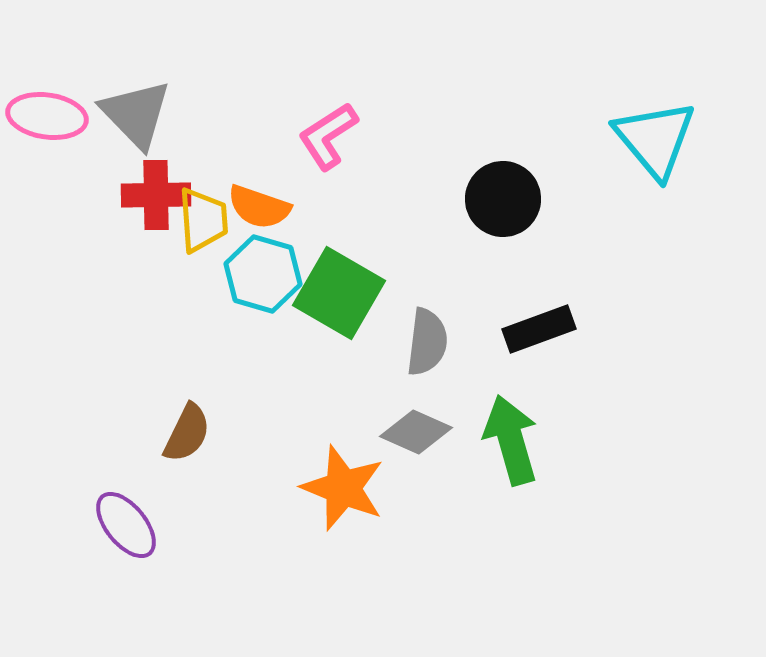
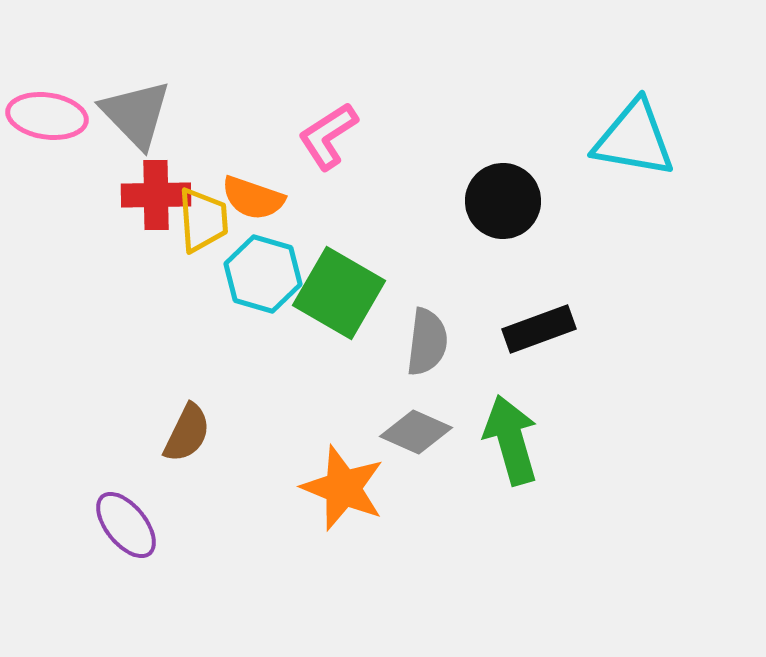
cyan triangle: moved 21 px left; rotated 40 degrees counterclockwise
black circle: moved 2 px down
orange semicircle: moved 6 px left, 9 px up
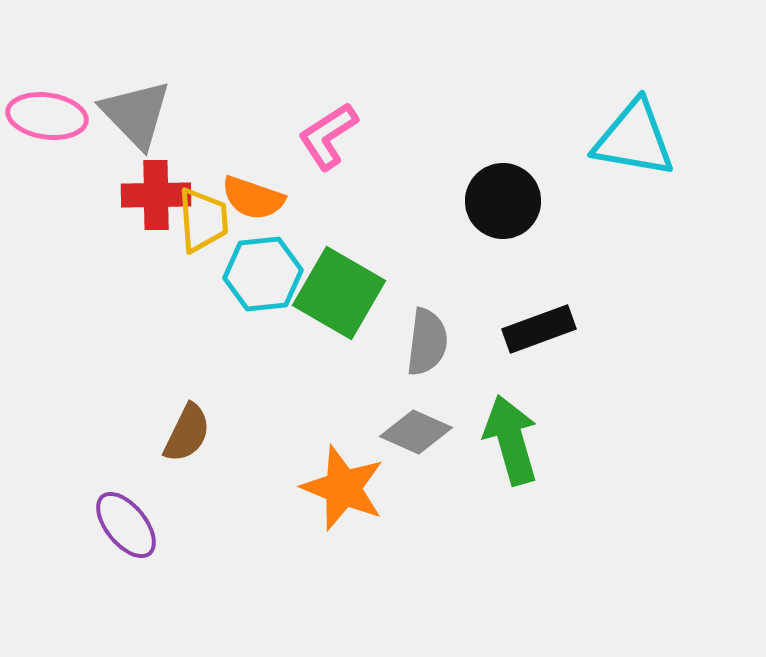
cyan hexagon: rotated 22 degrees counterclockwise
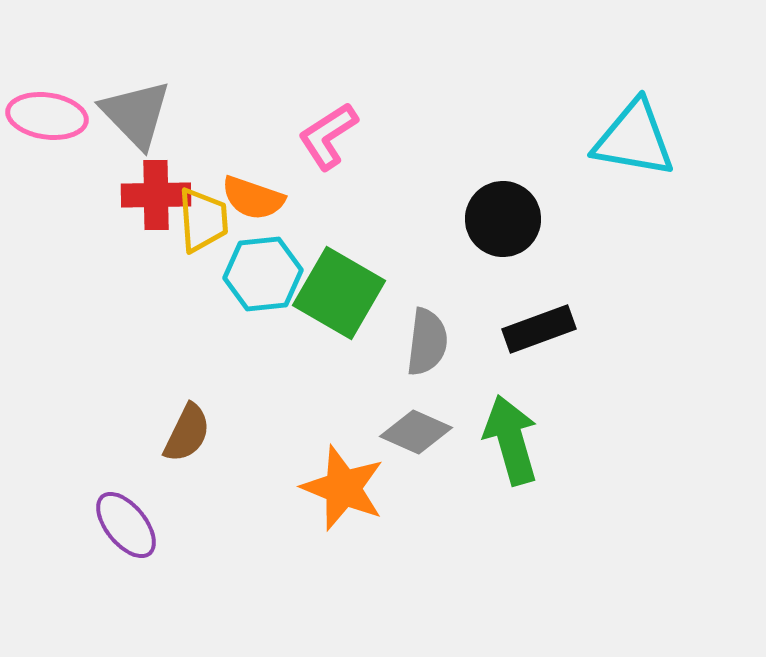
black circle: moved 18 px down
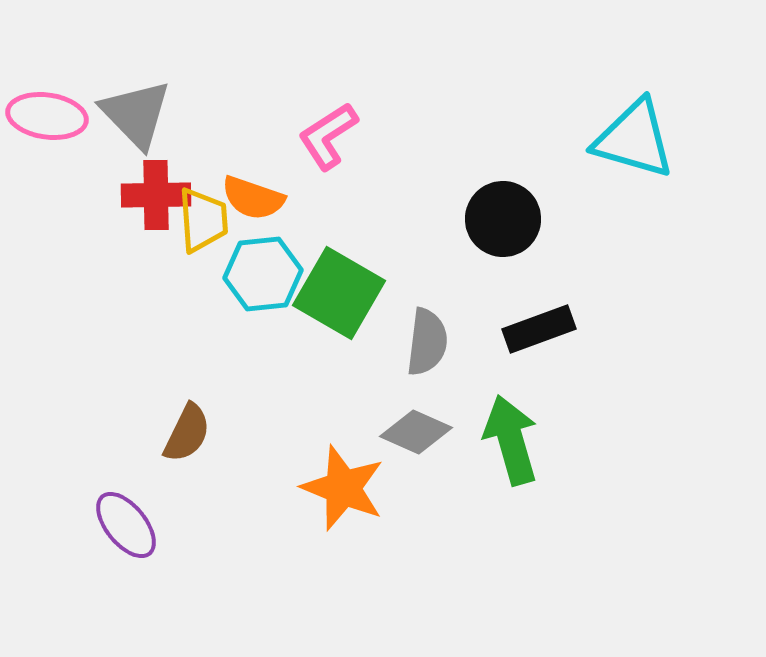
cyan triangle: rotated 6 degrees clockwise
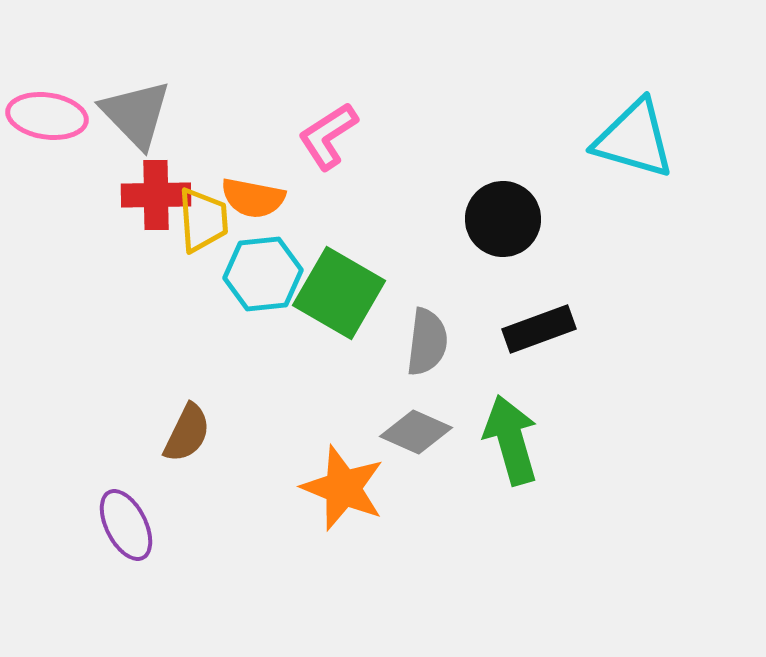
orange semicircle: rotated 8 degrees counterclockwise
purple ellipse: rotated 12 degrees clockwise
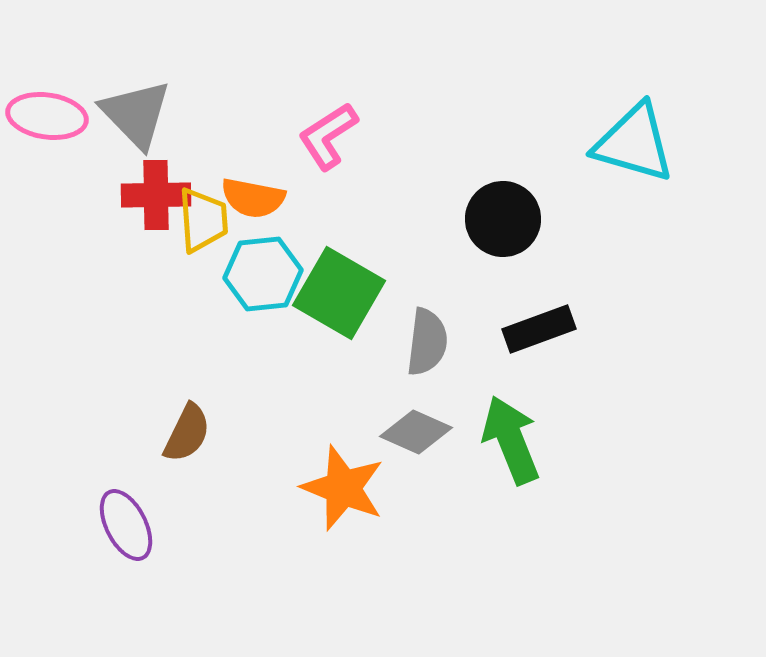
cyan triangle: moved 4 px down
green arrow: rotated 6 degrees counterclockwise
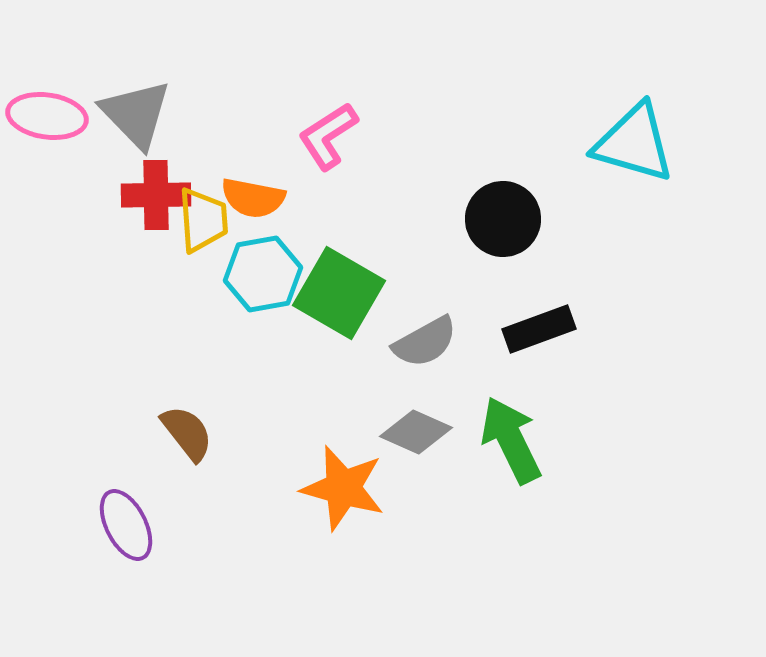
cyan hexagon: rotated 4 degrees counterclockwise
gray semicircle: moved 2 px left; rotated 54 degrees clockwise
brown semicircle: rotated 64 degrees counterclockwise
green arrow: rotated 4 degrees counterclockwise
orange star: rotated 6 degrees counterclockwise
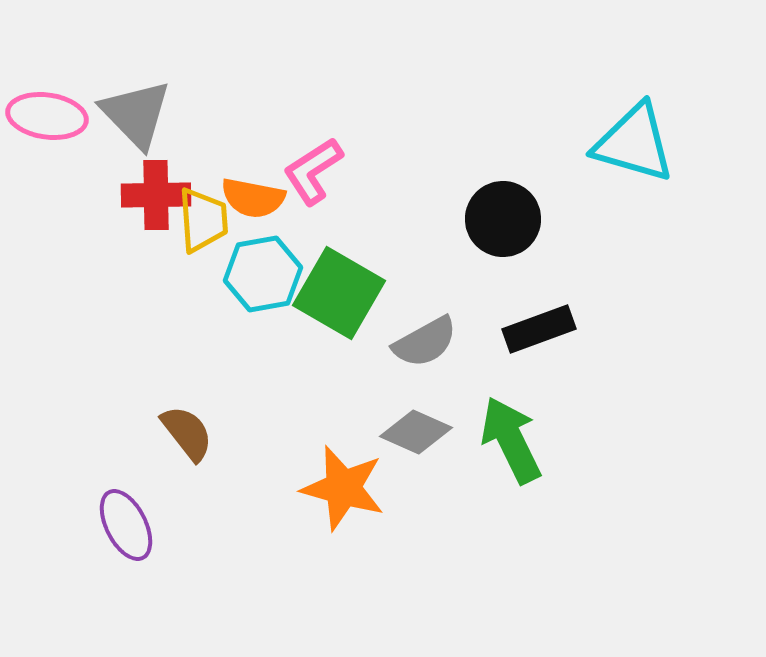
pink L-shape: moved 15 px left, 35 px down
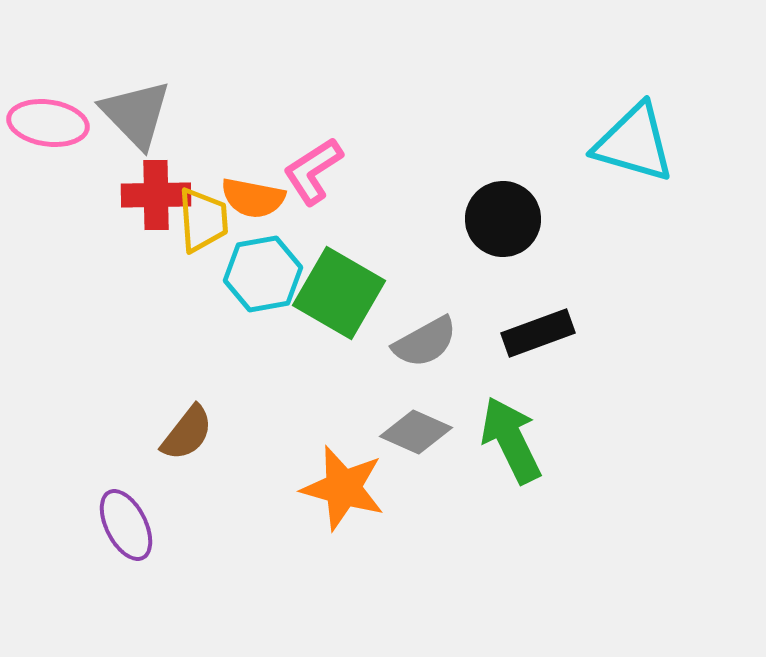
pink ellipse: moved 1 px right, 7 px down
black rectangle: moved 1 px left, 4 px down
brown semicircle: rotated 76 degrees clockwise
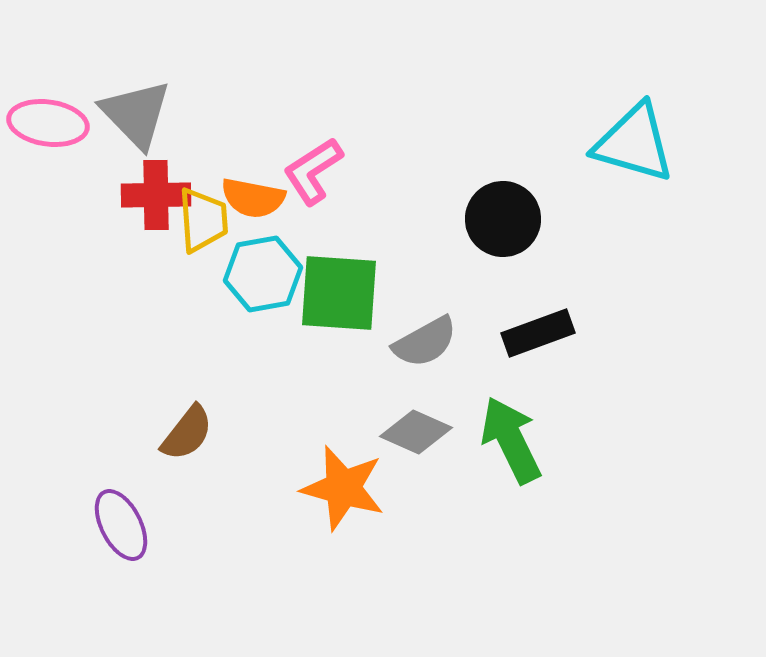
green square: rotated 26 degrees counterclockwise
purple ellipse: moved 5 px left
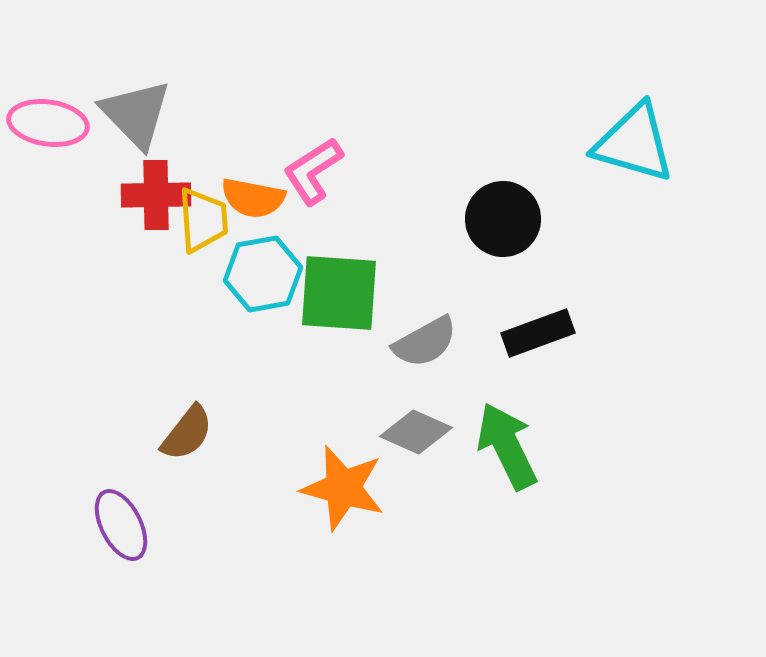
green arrow: moved 4 px left, 6 px down
